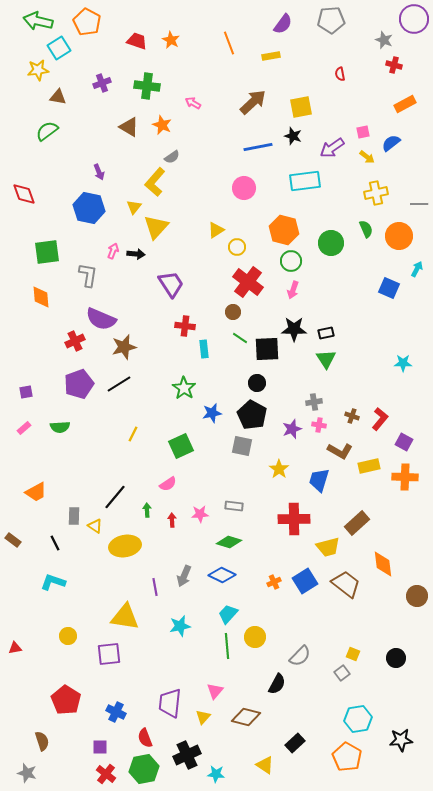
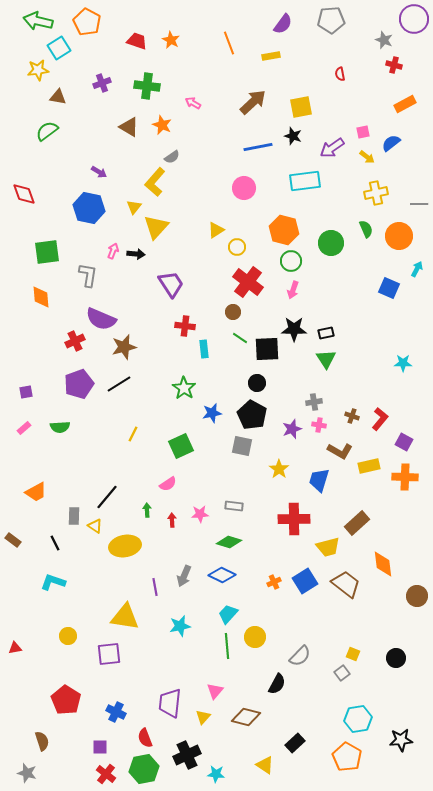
purple arrow at (99, 172): rotated 35 degrees counterclockwise
black line at (115, 497): moved 8 px left
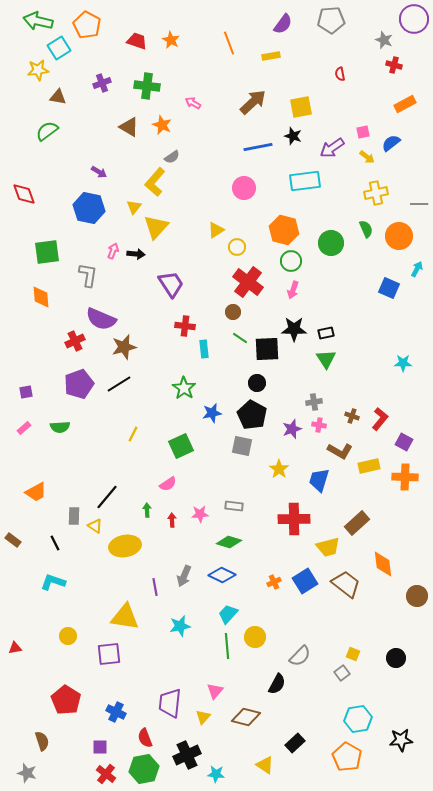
orange pentagon at (87, 22): moved 3 px down
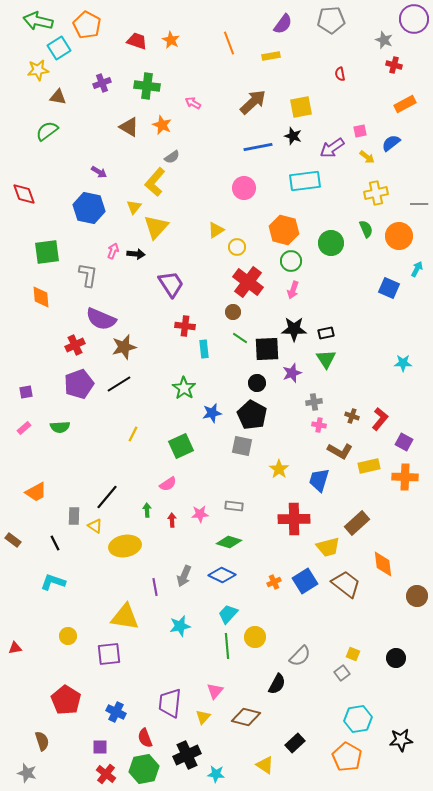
pink square at (363, 132): moved 3 px left, 1 px up
red cross at (75, 341): moved 4 px down
purple star at (292, 429): moved 56 px up
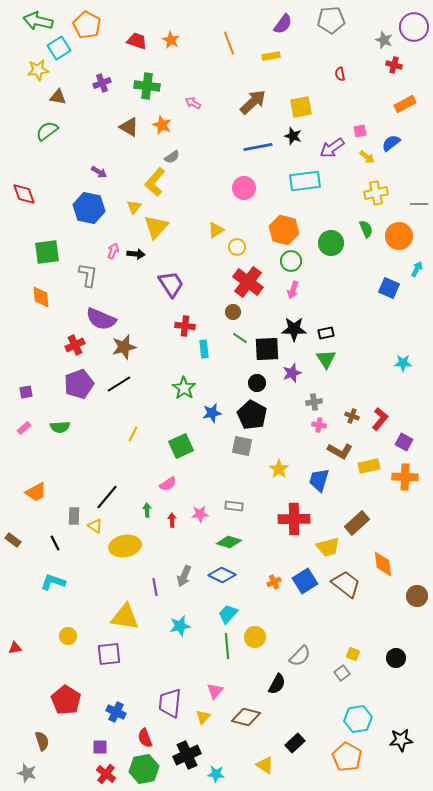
purple circle at (414, 19): moved 8 px down
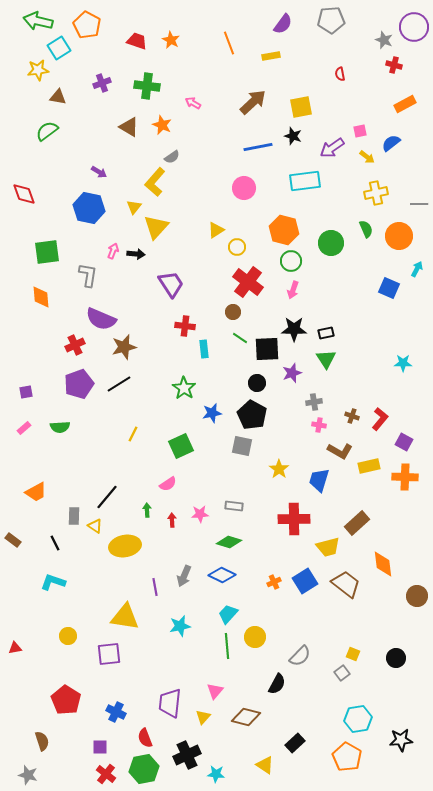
gray star at (27, 773): moved 1 px right, 2 px down
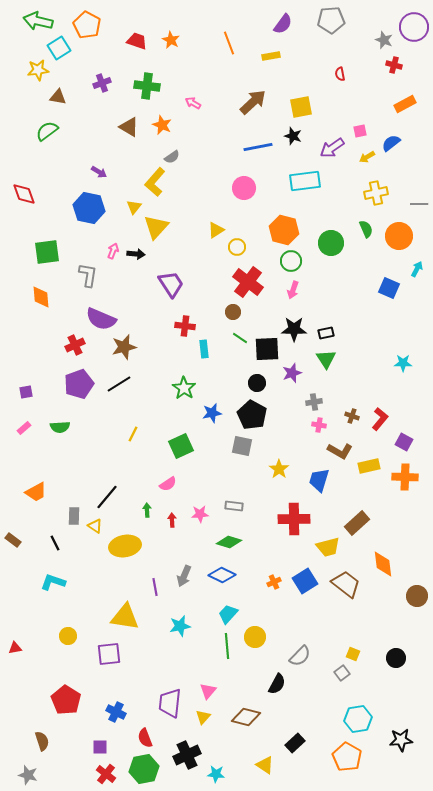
yellow arrow at (367, 157): rotated 112 degrees clockwise
pink triangle at (215, 691): moved 7 px left
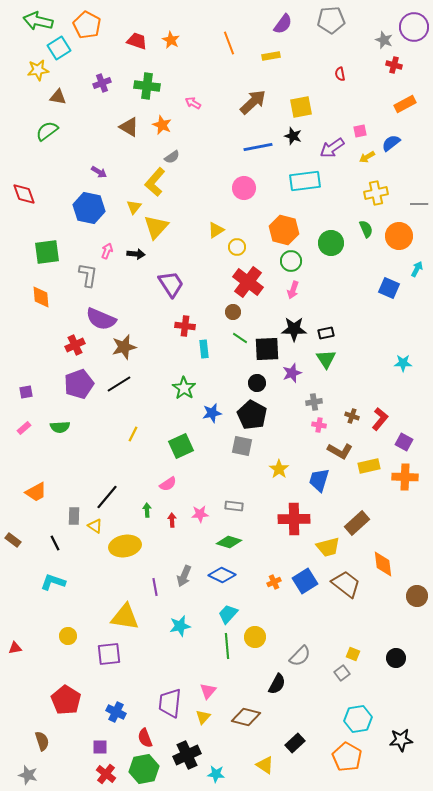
pink arrow at (113, 251): moved 6 px left
